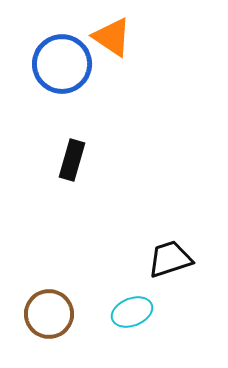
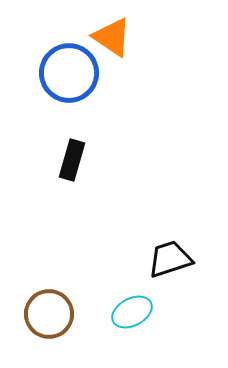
blue circle: moved 7 px right, 9 px down
cyan ellipse: rotated 6 degrees counterclockwise
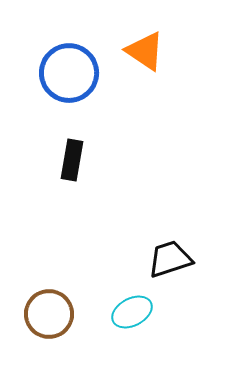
orange triangle: moved 33 px right, 14 px down
black rectangle: rotated 6 degrees counterclockwise
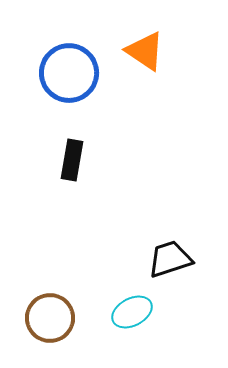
brown circle: moved 1 px right, 4 px down
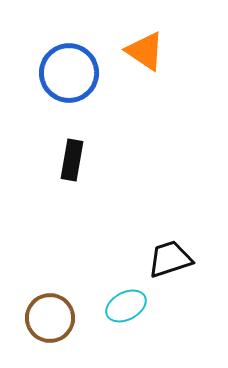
cyan ellipse: moved 6 px left, 6 px up
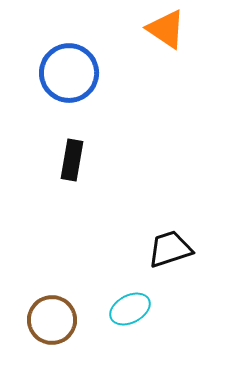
orange triangle: moved 21 px right, 22 px up
black trapezoid: moved 10 px up
cyan ellipse: moved 4 px right, 3 px down
brown circle: moved 2 px right, 2 px down
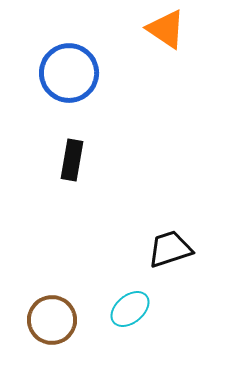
cyan ellipse: rotated 12 degrees counterclockwise
